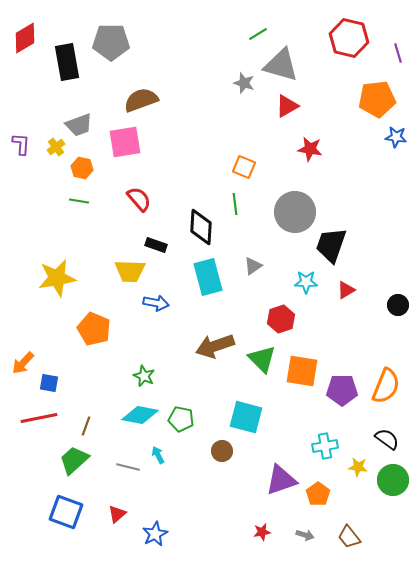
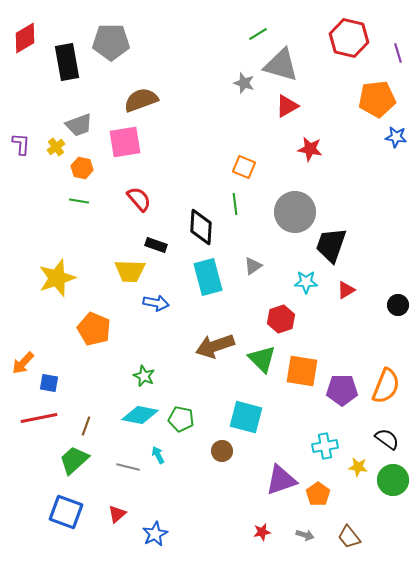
yellow star at (57, 278): rotated 9 degrees counterclockwise
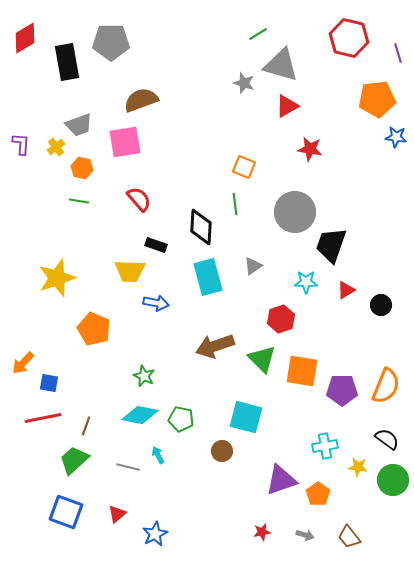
black circle at (398, 305): moved 17 px left
red line at (39, 418): moved 4 px right
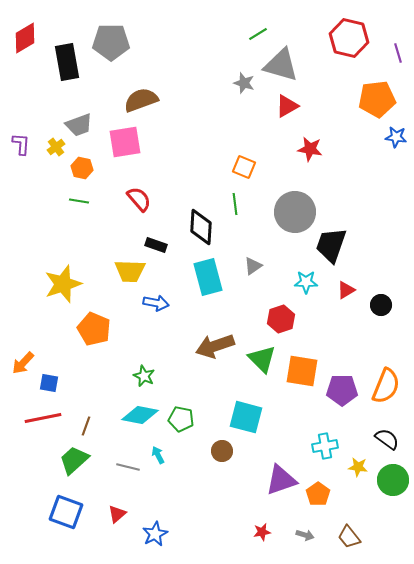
yellow star at (57, 278): moved 6 px right, 6 px down
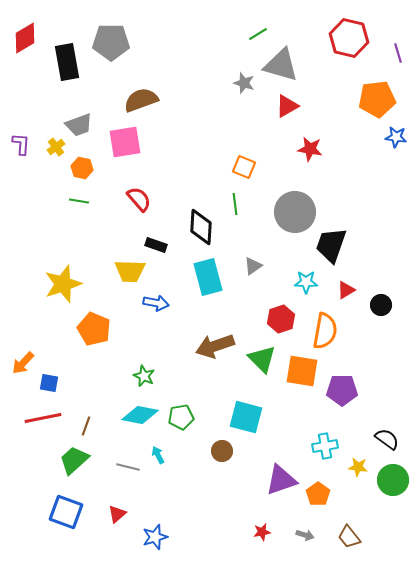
orange semicircle at (386, 386): moved 61 px left, 55 px up; rotated 12 degrees counterclockwise
green pentagon at (181, 419): moved 2 px up; rotated 20 degrees counterclockwise
blue star at (155, 534): moved 3 px down; rotated 10 degrees clockwise
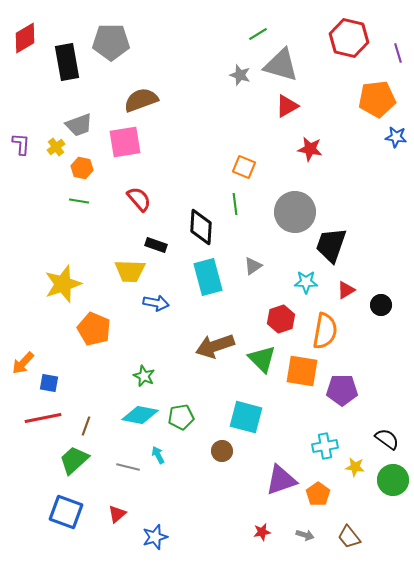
gray star at (244, 83): moved 4 px left, 8 px up
yellow star at (358, 467): moved 3 px left
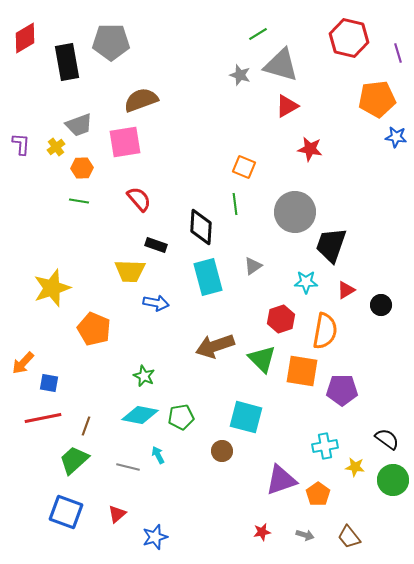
orange hexagon at (82, 168): rotated 15 degrees counterclockwise
yellow star at (63, 284): moved 11 px left, 4 px down
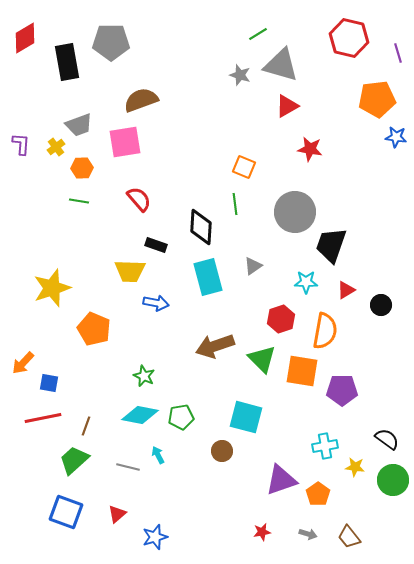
gray arrow at (305, 535): moved 3 px right, 1 px up
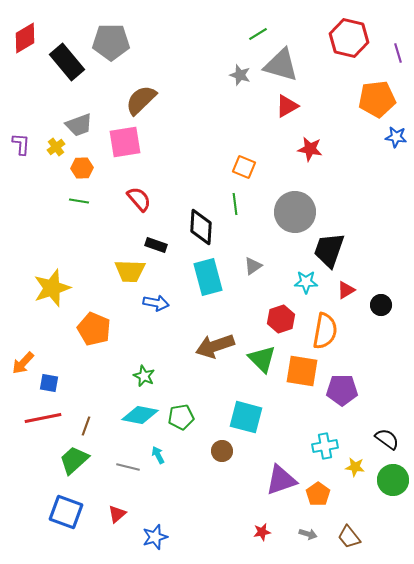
black rectangle at (67, 62): rotated 30 degrees counterclockwise
brown semicircle at (141, 100): rotated 24 degrees counterclockwise
black trapezoid at (331, 245): moved 2 px left, 5 px down
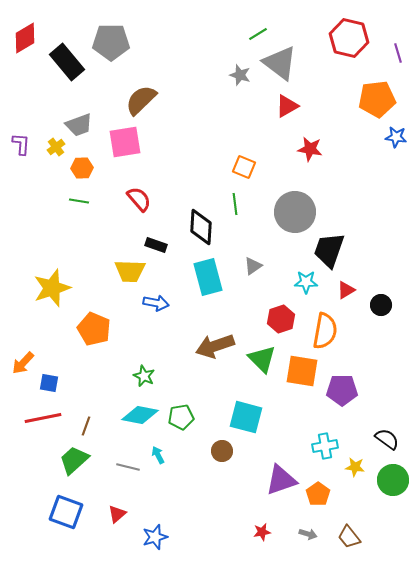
gray triangle at (281, 65): moved 1 px left, 2 px up; rotated 21 degrees clockwise
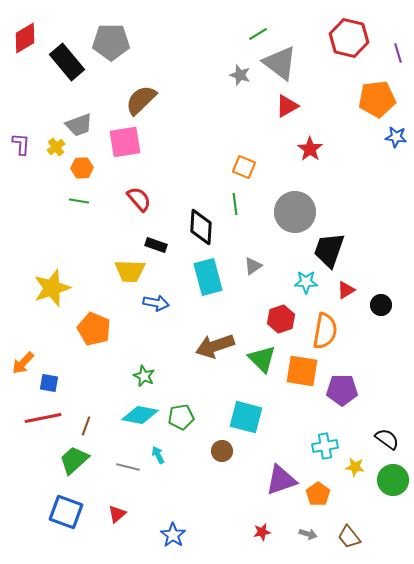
red star at (310, 149): rotated 25 degrees clockwise
blue star at (155, 537): moved 18 px right, 2 px up; rotated 20 degrees counterclockwise
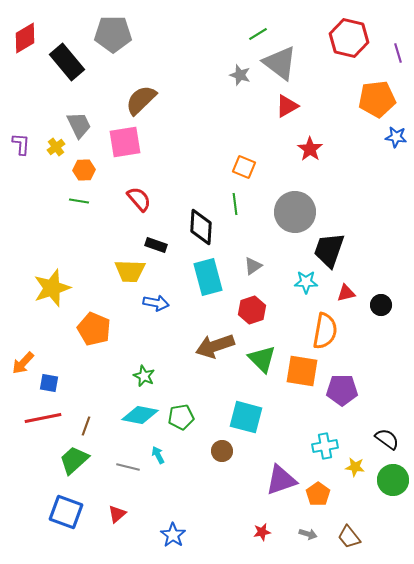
gray pentagon at (111, 42): moved 2 px right, 8 px up
gray trapezoid at (79, 125): rotated 96 degrees counterclockwise
orange hexagon at (82, 168): moved 2 px right, 2 px down
red triangle at (346, 290): moved 3 px down; rotated 18 degrees clockwise
red hexagon at (281, 319): moved 29 px left, 9 px up
